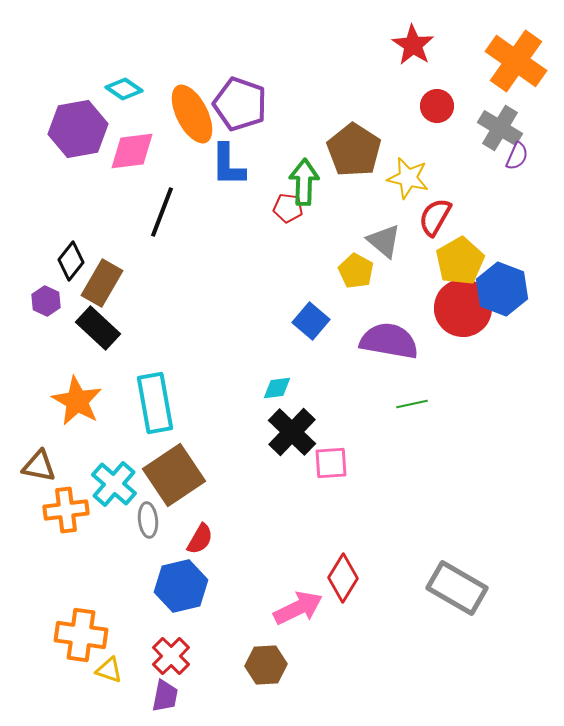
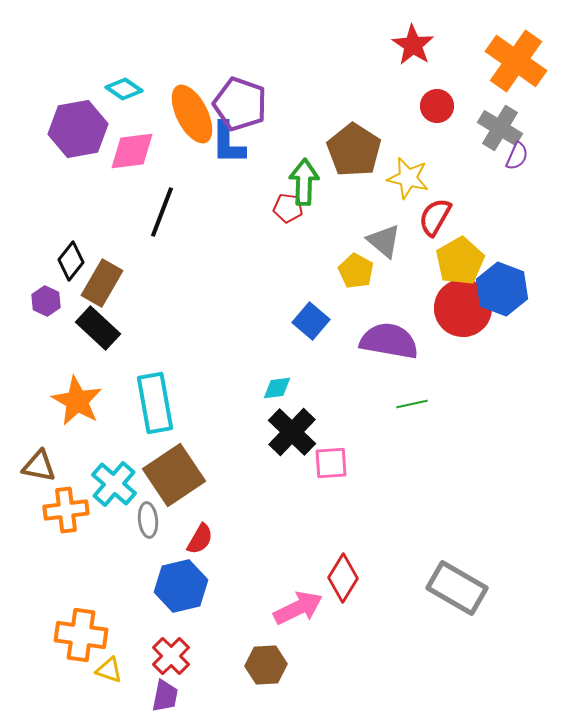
blue L-shape at (228, 165): moved 22 px up
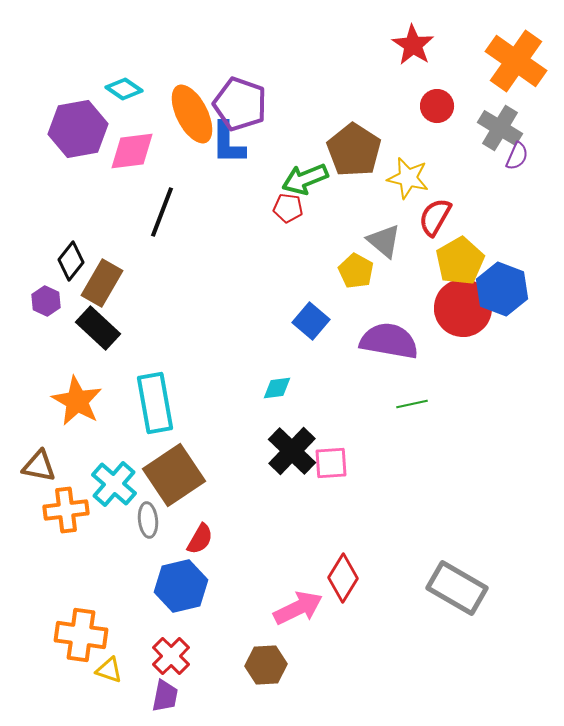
green arrow at (304, 182): moved 1 px right, 3 px up; rotated 114 degrees counterclockwise
black cross at (292, 432): moved 19 px down
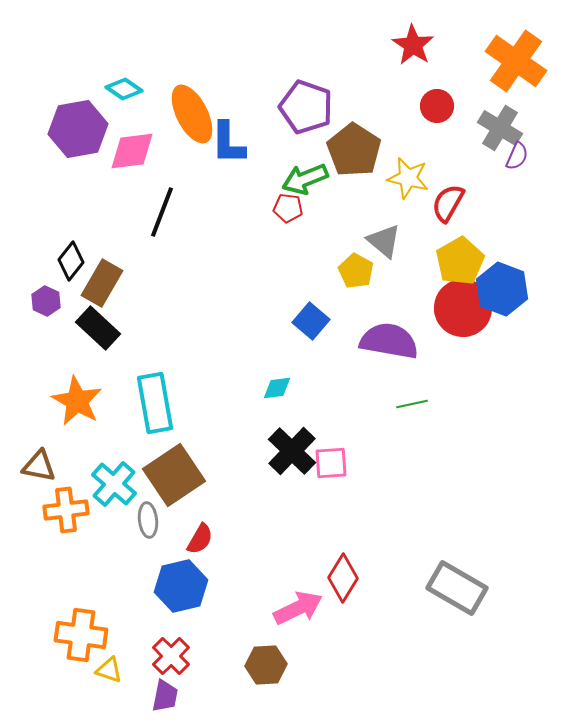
purple pentagon at (240, 104): moved 66 px right, 3 px down
red semicircle at (435, 217): moved 13 px right, 14 px up
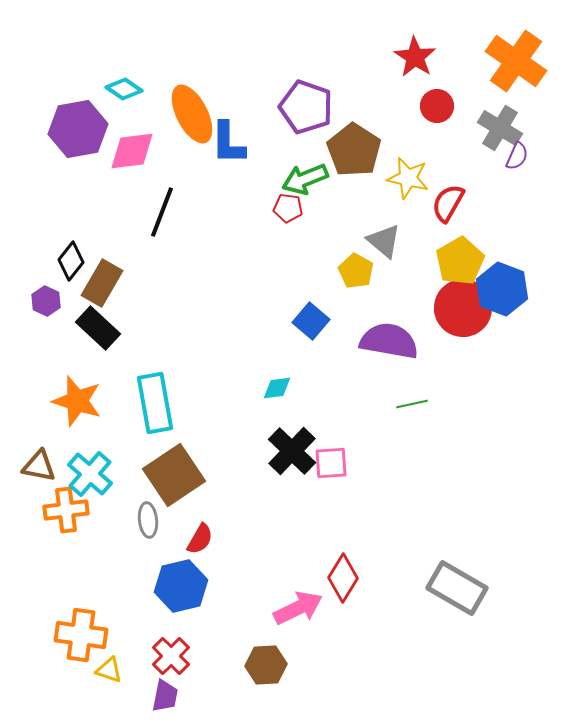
red star at (413, 45): moved 2 px right, 12 px down
orange star at (77, 401): rotated 12 degrees counterclockwise
cyan cross at (114, 484): moved 24 px left, 10 px up
